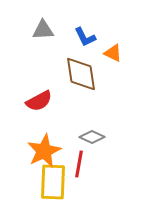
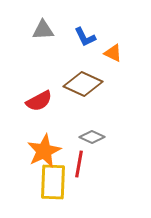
brown diamond: moved 2 px right, 10 px down; rotated 57 degrees counterclockwise
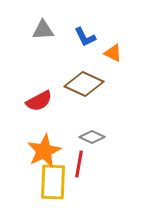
brown diamond: moved 1 px right
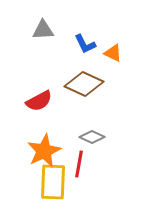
blue L-shape: moved 7 px down
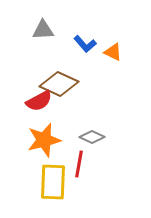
blue L-shape: rotated 15 degrees counterclockwise
orange triangle: moved 1 px up
brown diamond: moved 25 px left
orange star: moved 11 px up; rotated 12 degrees clockwise
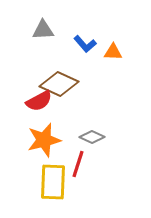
orange triangle: rotated 24 degrees counterclockwise
red line: moved 1 px left; rotated 8 degrees clockwise
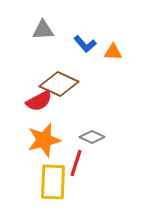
red line: moved 2 px left, 1 px up
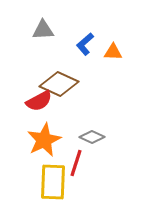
blue L-shape: rotated 90 degrees clockwise
orange star: rotated 12 degrees counterclockwise
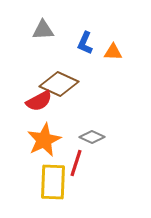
blue L-shape: moved 1 px up; rotated 25 degrees counterclockwise
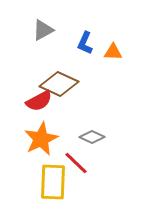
gray triangle: rotated 25 degrees counterclockwise
orange star: moved 3 px left, 1 px up
red line: rotated 64 degrees counterclockwise
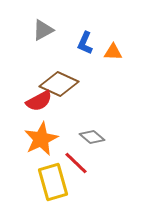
gray diamond: rotated 15 degrees clockwise
yellow rectangle: rotated 18 degrees counterclockwise
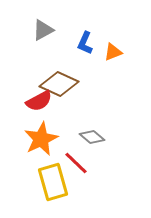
orange triangle: rotated 24 degrees counterclockwise
